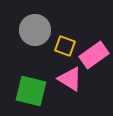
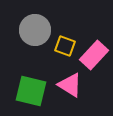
pink rectangle: rotated 12 degrees counterclockwise
pink triangle: moved 6 px down
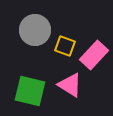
green square: moved 1 px left
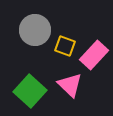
pink triangle: rotated 12 degrees clockwise
green square: rotated 28 degrees clockwise
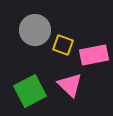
yellow square: moved 2 px left, 1 px up
pink rectangle: rotated 36 degrees clockwise
green square: rotated 20 degrees clockwise
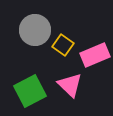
yellow square: rotated 15 degrees clockwise
pink rectangle: moved 1 px right; rotated 12 degrees counterclockwise
